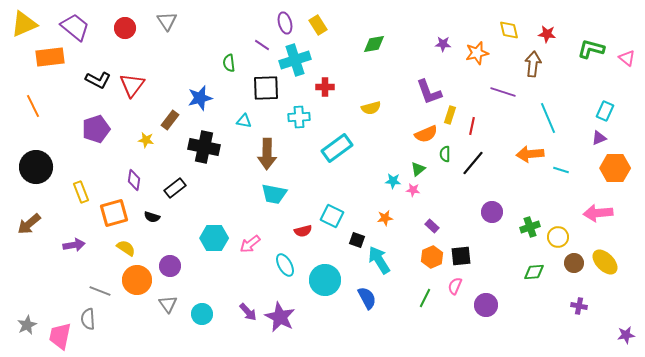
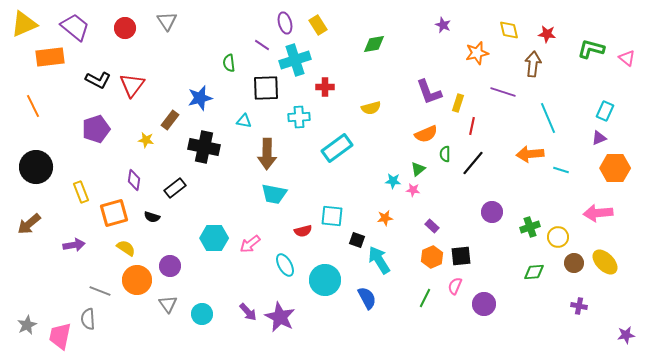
purple star at (443, 44): moved 19 px up; rotated 21 degrees clockwise
yellow rectangle at (450, 115): moved 8 px right, 12 px up
cyan square at (332, 216): rotated 20 degrees counterclockwise
purple circle at (486, 305): moved 2 px left, 1 px up
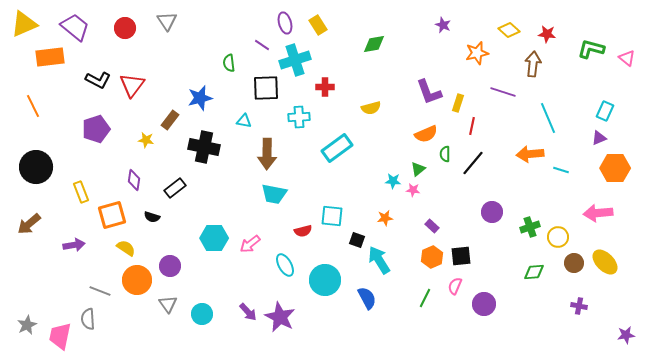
yellow diamond at (509, 30): rotated 35 degrees counterclockwise
orange square at (114, 213): moved 2 px left, 2 px down
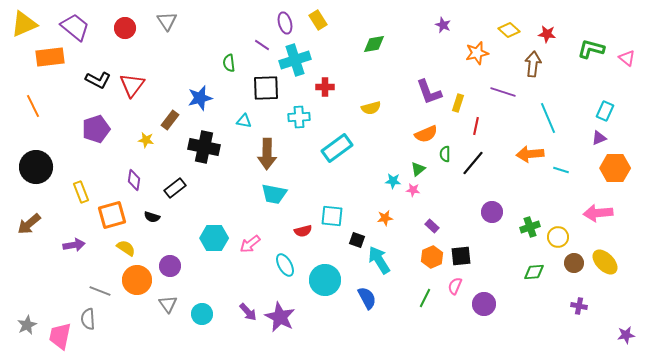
yellow rectangle at (318, 25): moved 5 px up
red line at (472, 126): moved 4 px right
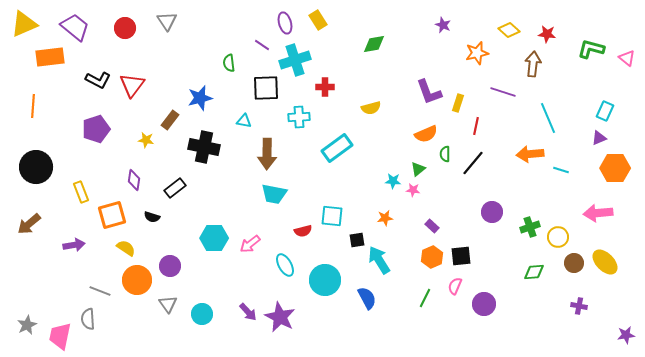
orange line at (33, 106): rotated 30 degrees clockwise
black square at (357, 240): rotated 28 degrees counterclockwise
